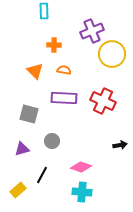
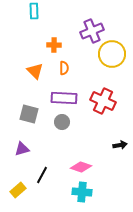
cyan rectangle: moved 10 px left
orange semicircle: moved 2 px up; rotated 80 degrees clockwise
gray circle: moved 10 px right, 19 px up
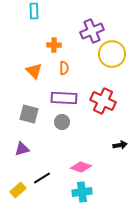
orange triangle: moved 1 px left
black line: moved 3 px down; rotated 30 degrees clockwise
cyan cross: rotated 12 degrees counterclockwise
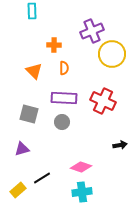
cyan rectangle: moved 2 px left
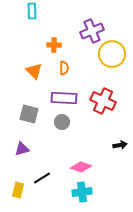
yellow rectangle: rotated 35 degrees counterclockwise
